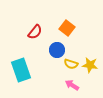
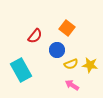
red semicircle: moved 4 px down
yellow semicircle: rotated 40 degrees counterclockwise
cyan rectangle: rotated 10 degrees counterclockwise
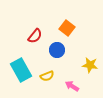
yellow semicircle: moved 24 px left, 12 px down
pink arrow: moved 1 px down
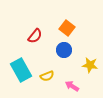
blue circle: moved 7 px right
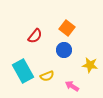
cyan rectangle: moved 2 px right, 1 px down
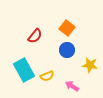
blue circle: moved 3 px right
cyan rectangle: moved 1 px right, 1 px up
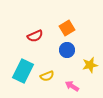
orange square: rotated 21 degrees clockwise
red semicircle: rotated 28 degrees clockwise
yellow star: rotated 21 degrees counterclockwise
cyan rectangle: moved 1 px left, 1 px down; rotated 55 degrees clockwise
